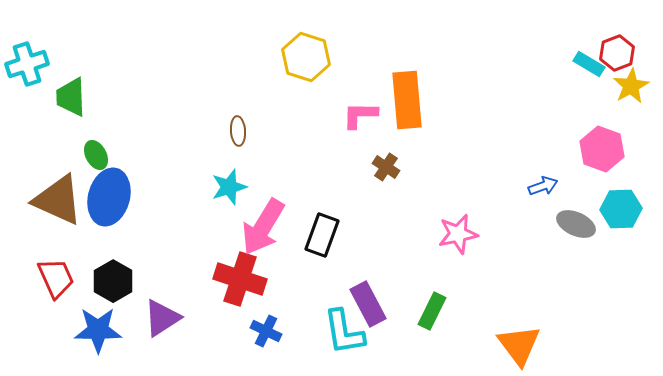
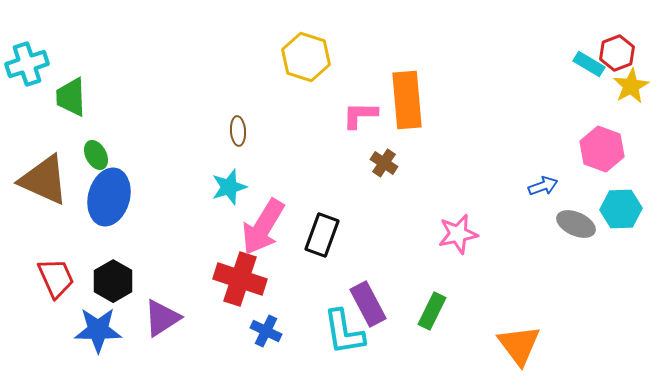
brown cross: moved 2 px left, 4 px up
brown triangle: moved 14 px left, 20 px up
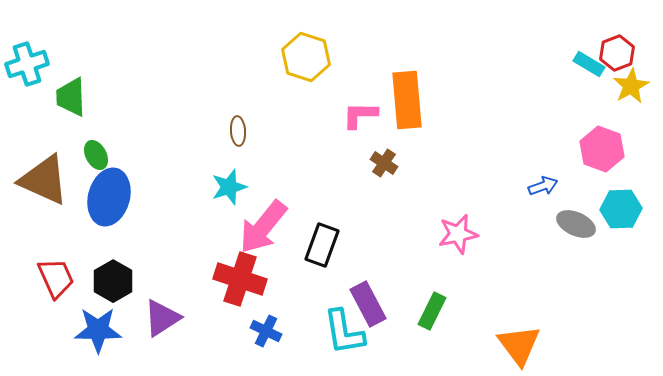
pink arrow: rotated 8 degrees clockwise
black rectangle: moved 10 px down
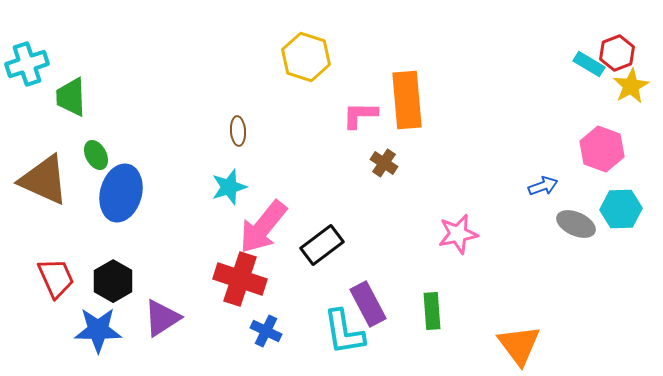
blue ellipse: moved 12 px right, 4 px up
black rectangle: rotated 33 degrees clockwise
green rectangle: rotated 30 degrees counterclockwise
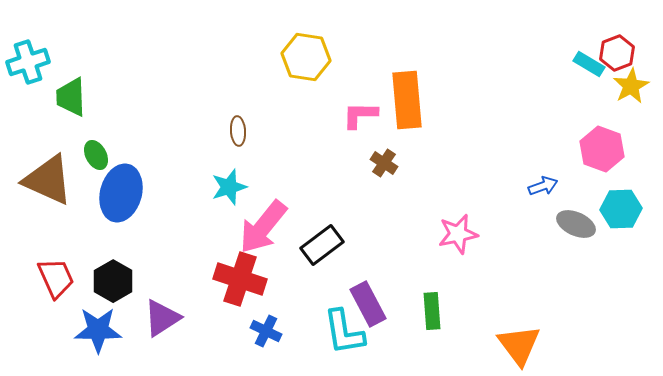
yellow hexagon: rotated 9 degrees counterclockwise
cyan cross: moved 1 px right, 2 px up
brown triangle: moved 4 px right
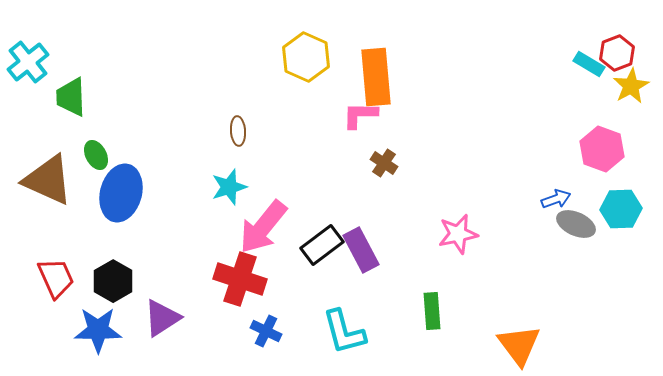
yellow hexagon: rotated 15 degrees clockwise
cyan cross: rotated 21 degrees counterclockwise
orange rectangle: moved 31 px left, 23 px up
blue arrow: moved 13 px right, 13 px down
purple rectangle: moved 7 px left, 54 px up
cyan L-shape: rotated 6 degrees counterclockwise
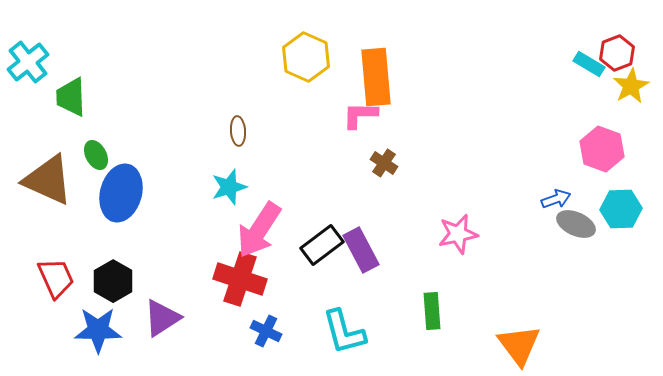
pink arrow: moved 4 px left, 3 px down; rotated 6 degrees counterclockwise
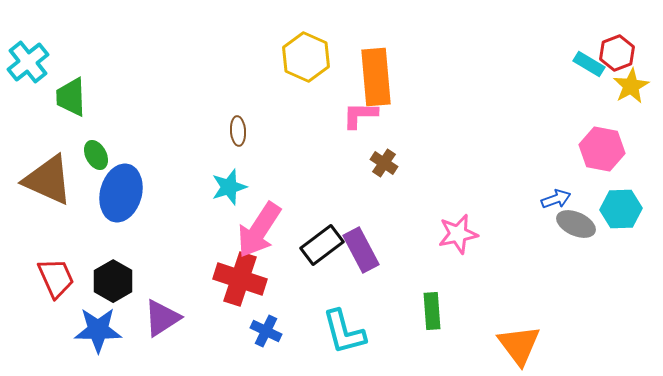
pink hexagon: rotated 9 degrees counterclockwise
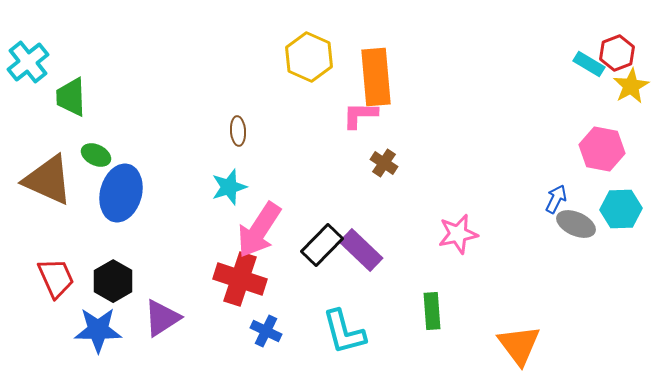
yellow hexagon: moved 3 px right
green ellipse: rotated 36 degrees counterclockwise
blue arrow: rotated 44 degrees counterclockwise
black rectangle: rotated 9 degrees counterclockwise
purple rectangle: rotated 18 degrees counterclockwise
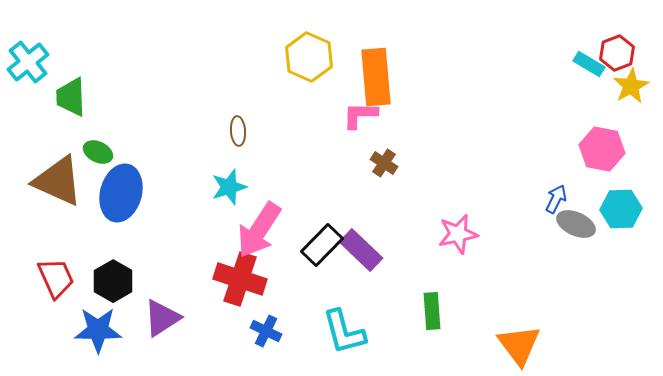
green ellipse: moved 2 px right, 3 px up
brown triangle: moved 10 px right, 1 px down
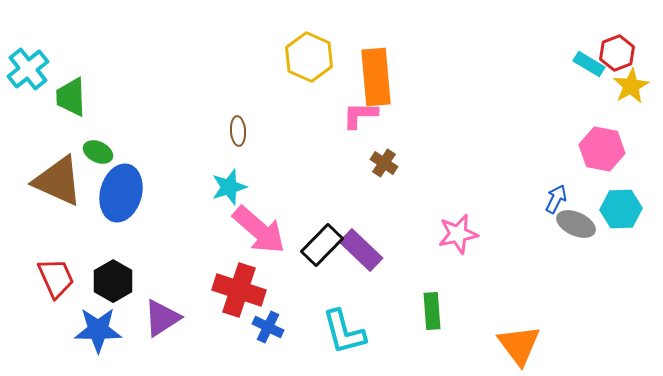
cyan cross: moved 7 px down
pink arrow: rotated 82 degrees counterclockwise
red cross: moved 1 px left, 11 px down
blue cross: moved 2 px right, 4 px up
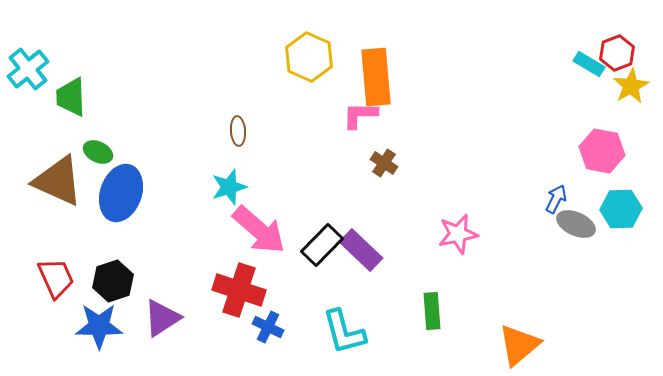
pink hexagon: moved 2 px down
blue ellipse: rotated 4 degrees clockwise
black hexagon: rotated 12 degrees clockwise
blue star: moved 1 px right, 4 px up
orange triangle: rotated 27 degrees clockwise
